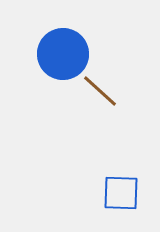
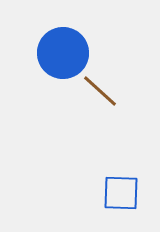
blue circle: moved 1 px up
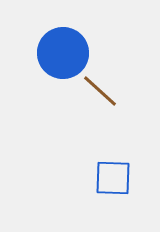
blue square: moved 8 px left, 15 px up
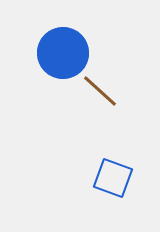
blue square: rotated 18 degrees clockwise
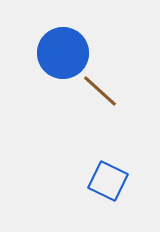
blue square: moved 5 px left, 3 px down; rotated 6 degrees clockwise
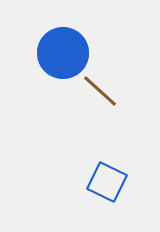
blue square: moved 1 px left, 1 px down
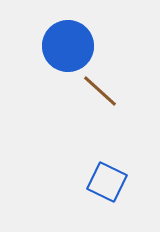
blue circle: moved 5 px right, 7 px up
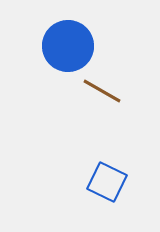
brown line: moved 2 px right; rotated 12 degrees counterclockwise
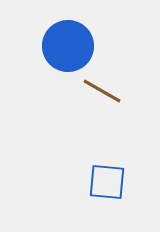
blue square: rotated 21 degrees counterclockwise
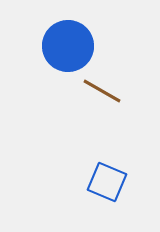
blue square: rotated 18 degrees clockwise
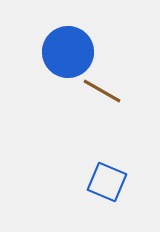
blue circle: moved 6 px down
